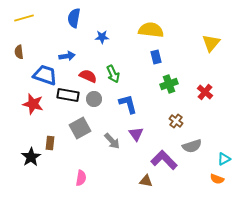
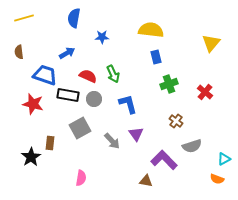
blue arrow: moved 3 px up; rotated 21 degrees counterclockwise
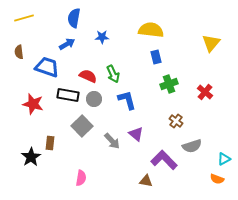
blue arrow: moved 9 px up
blue trapezoid: moved 2 px right, 8 px up
blue L-shape: moved 1 px left, 4 px up
gray square: moved 2 px right, 2 px up; rotated 15 degrees counterclockwise
purple triangle: rotated 14 degrees counterclockwise
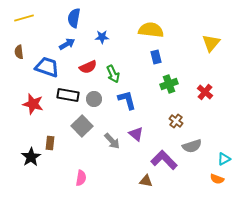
red semicircle: moved 9 px up; rotated 132 degrees clockwise
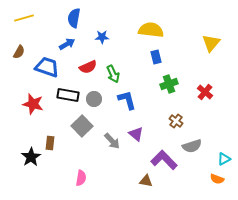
brown semicircle: rotated 144 degrees counterclockwise
